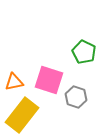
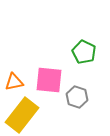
pink square: rotated 12 degrees counterclockwise
gray hexagon: moved 1 px right
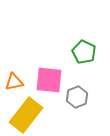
gray hexagon: rotated 20 degrees clockwise
yellow rectangle: moved 4 px right
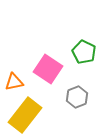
pink square: moved 1 px left, 11 px up; rotated 28 degrees clockwise
yellow rectangle: moved 1 px left
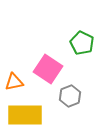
green pentagon: moved 2 px left, 9 px up
gray hexagon: moved 7 px left, 1 px up
yellow rectangle: rotated 52 degrees clockwise
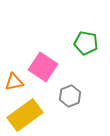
green pentagon: moved 4 px right; rotated 15 degrees counterclockwise
pink square: moved 5 px left, 2 px up
yellow rectangle: rotated 36 degrees counterclockwise
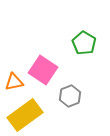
green pentagon: moved 2 px left; rotated 20 degrees clockwise
pink square: moved 3 px down
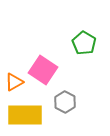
orange triangle: rotated 18 degrees counterclockwise
gray hexagon: moved 5 px left, 6 px down; rotated 10 degrees counterclockwise
yellow rectangle: rotated 36 degrees clockwise
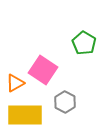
orange triangle: moved 1 px right, 1 px down
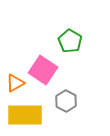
green pentagon: moved 14 px left, 2 px up
gray hexagon: moved 1 px right, 1 px up
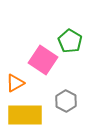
pink square: moved 10 px up
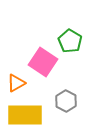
pink square: moved 2 px down
orange triangle: moved 1 px right
